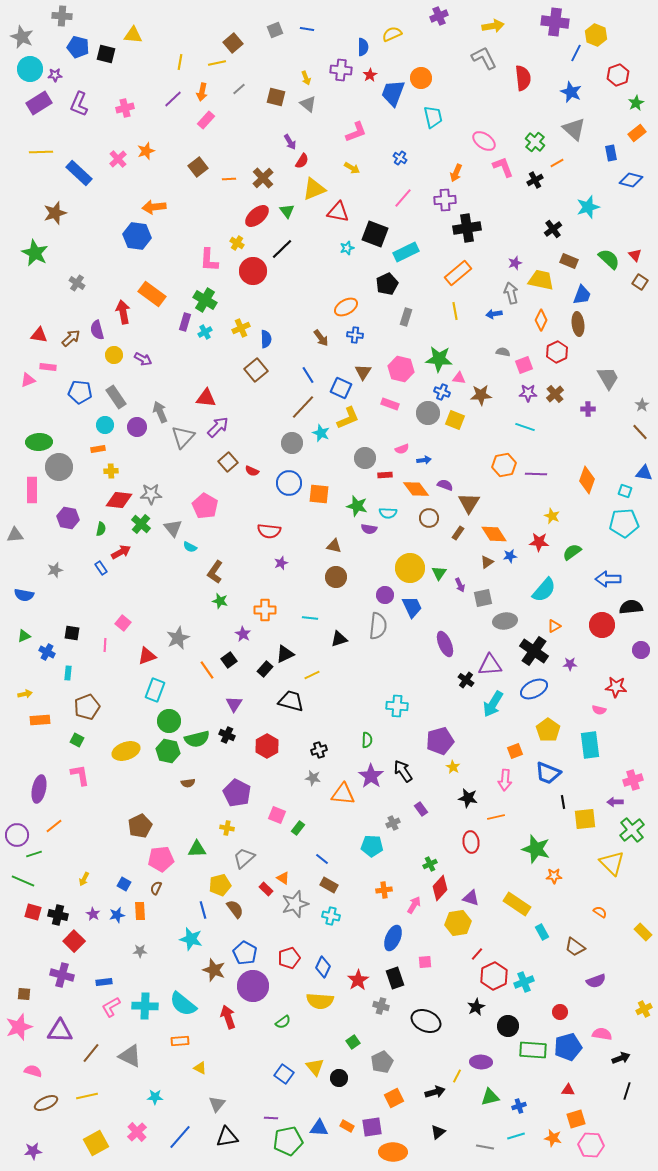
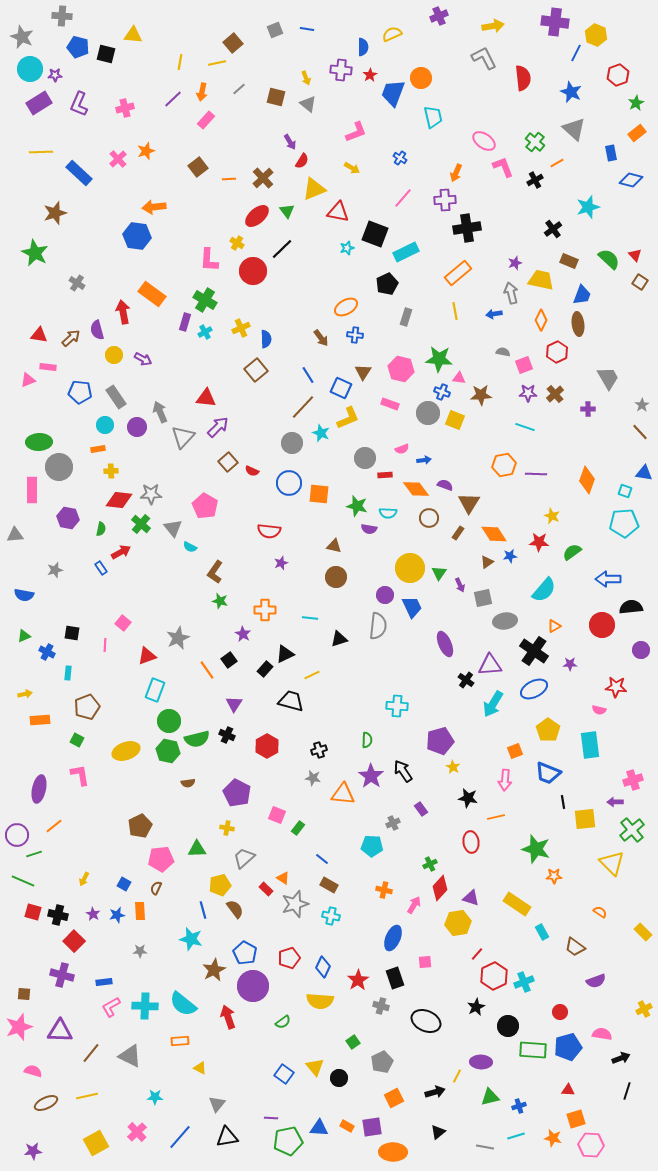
orange cross at (384, 890): rotated 21 degrees clockwise
brown star at (214, 970): rotated 25 degrees clockwise
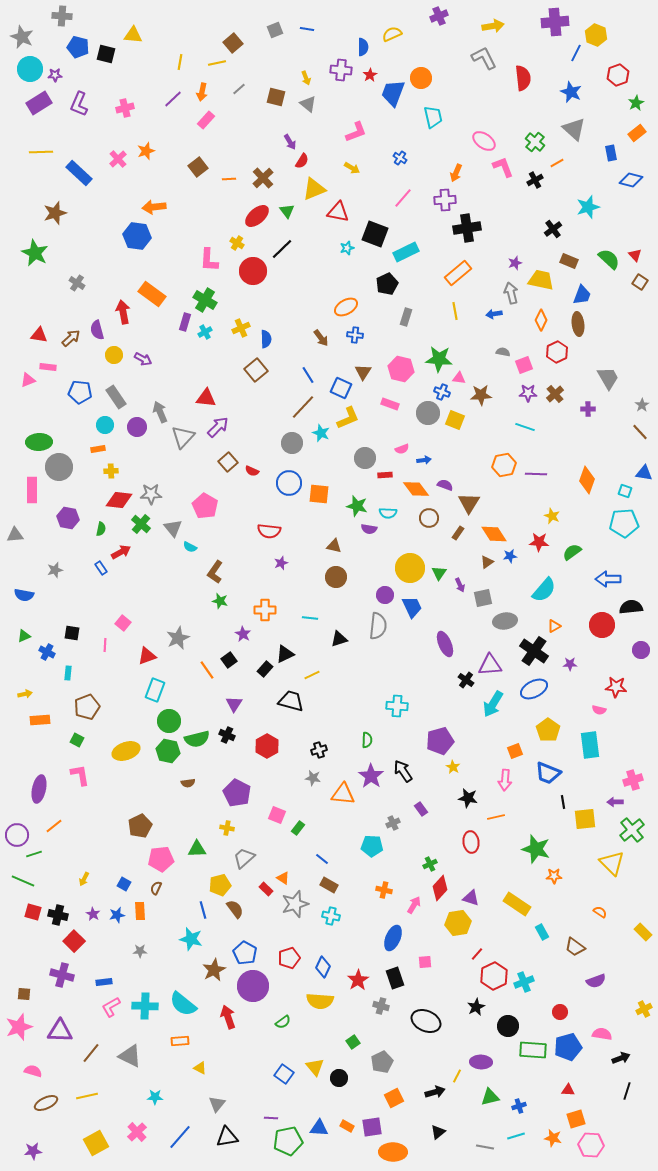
purple cross at (555, 22): rotated 12 degrees counterclockwise
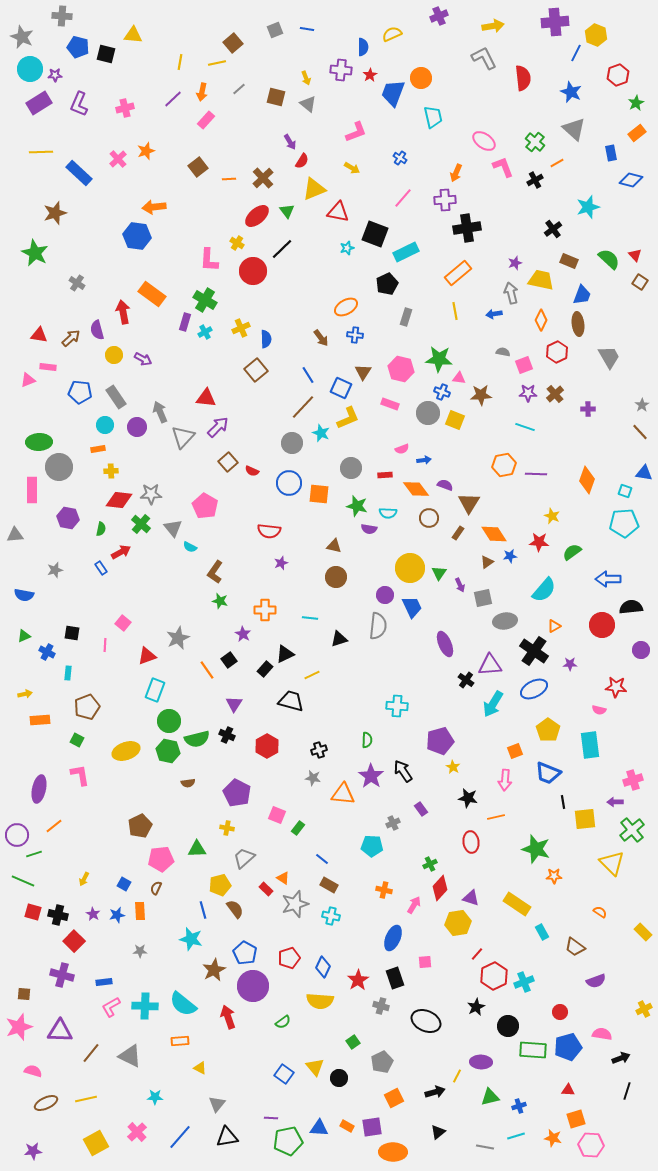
gray trapezoid at (608, 378): moved 1 px right, 21 px up
gray circle at (365, 458): moved 14 px left, 10 px down
yellow line at (87, 1096): moved 1 px left, 3 px down
